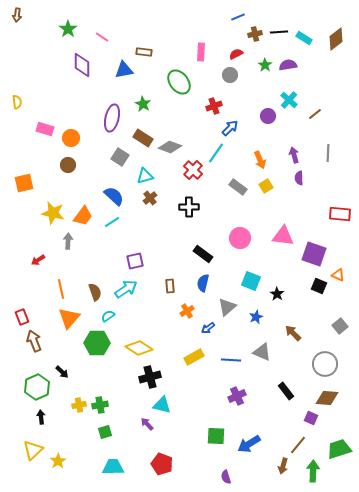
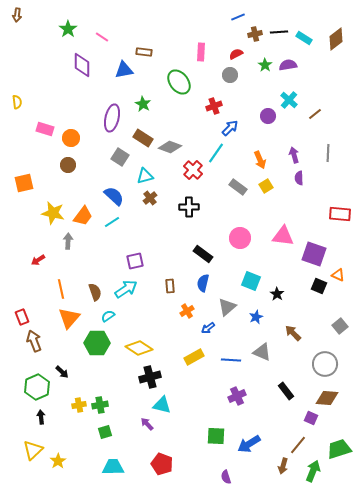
green arrow at (313, 471): rotated 20 degrees clockwise
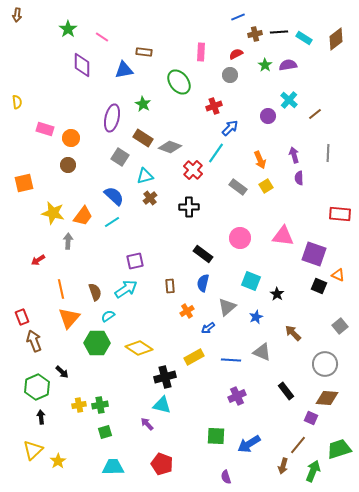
black cross at (150, 377): moved 15 px right
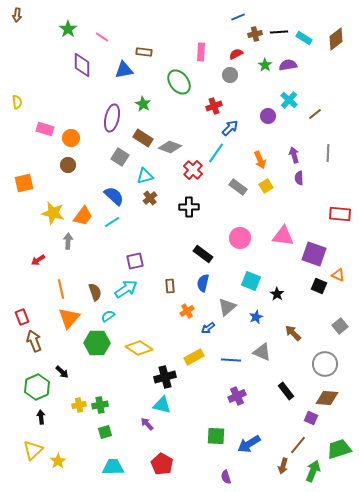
red pentagon at (162, 464): rotated 10 degrees clockwise
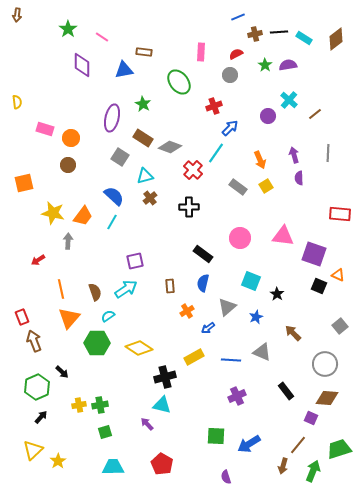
cyan line at (112, 222): rotated 28 degrees counterclockwise
black arrow at (41, 417): rotated 48 degrees clockwise
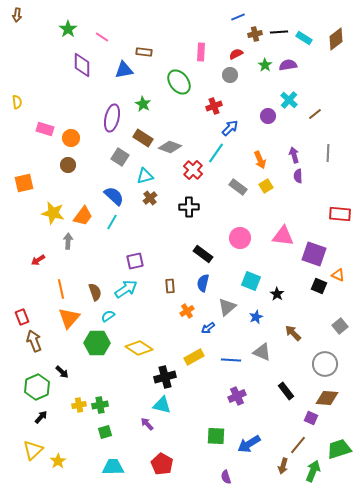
purple semicircle at (299, 178): moved 1 px left, 2 px up
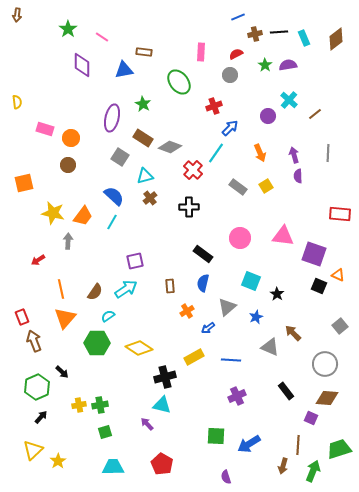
cyan rectangle at (304, 38): rotated 35 degrees clockwise
orange arrow at (260, 160): moved 7 px up
brown semicircle at (95, 292): rotated 54 degrees clockwise
orange triangle at (69, 318): moved 4 px left
gray triangle at (262, 352): moved 8 px right, 5 px up
brown line at (298, 445): rotated 36 degrees counterclockwise
